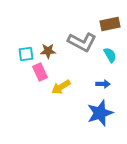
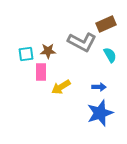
brown rectangle: moved 4 px left; rotated 12 degrees counterclockwise
pink rectangle: moved 1 px right; rotated 24 degrees clockwise
blue arrow: moved 4 px left, 3 px down
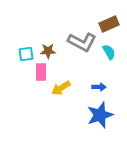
brown rectangle: moved 3 px right
cyan semicircle: moved 1 px left, 3 px up
yellow arrow: moved 1 px down
blue star: moved 2 px down
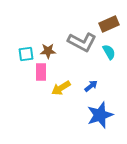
blue arrow: moved 8 px left, 1 px up; rotated 40 degrees counterclockwise
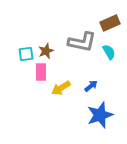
brown rectangle: moved 1 px right, 1 px up
gray L-shape: rotated 16 degrees counterclockwise
brown star: moved 2 px left; rotated 21 degrees counterclockwise
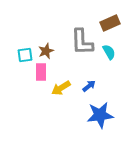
gray L-shape: rotated 76 degrees clockwise
cyan square: moved 1 px left, 1 px down
blue arrow: moved 2 px left
blue star: rotated 12 degrees clockwise
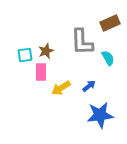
cyan semicircle: moved 1 px left, 6 px down
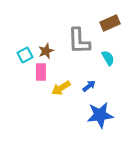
gray L-shape: moved 3 px left, 1 px up
cyan square: rotated 21 degrees counterclockwise
